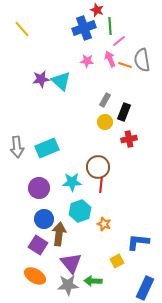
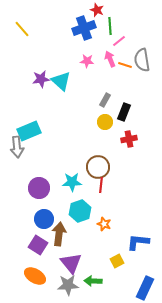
cyan rectangle: moved 18 px left, 17 px up
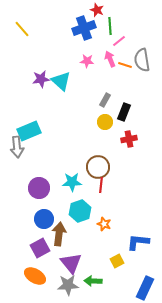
purple square: moved 2 px right, 3 px down; rotated 30 degrees clockwise
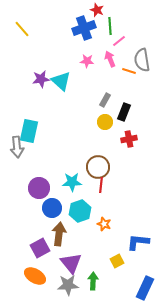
orange line: moved 4 px right, 6 px down
cyan rectangle: rotated 55 degrees counterclockwise
blue circle: moved 8 px right, 11 px up
green arrow: rotated 90 degrees clockwise
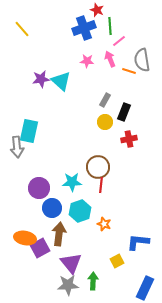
orange ellipse: moved 10 px left, 38 px up; rotated 20 degrees counterclockwise
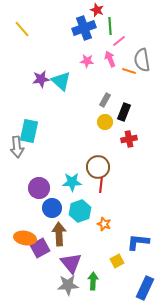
brown arrow: rotated 10 degrees counterclockwise
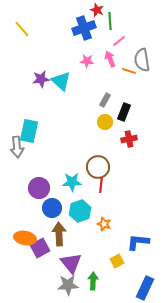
green line: moved 5 px up
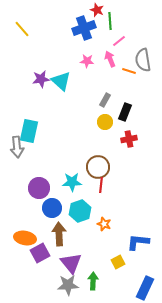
gray semicircle: moved 1 px right
black rectangle: moved 1 px right
purple square: moved 5 px down
yellow square: moved 1 px right, 1 px down
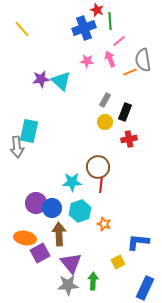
orange line: moved 1 px right, 1 px down; rotated 40 degrees counterclockwise
purple circle: moved 3 px left, 15 px down
